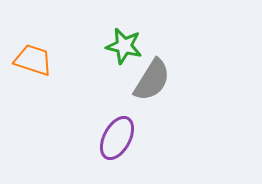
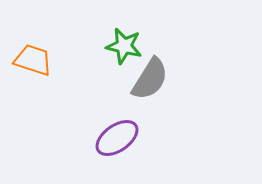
gray semicircle: moved 2 px left, 1 px up
purple ellipse: rotated 27 degrees clockwise
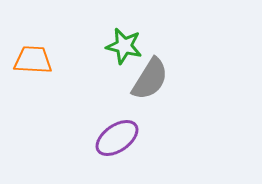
orange trapezoid: rotated 15 degrees counterclockwise
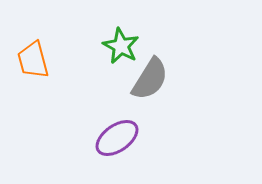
green star: moved 3 px left; rotated 15 degrees clockwise
orange trapezoid: rotated 108 degrees counterclockwise
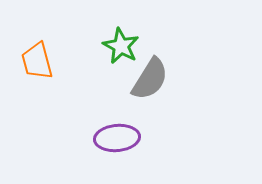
orange trapezoid: moved 4 px right, 1 px down
purple ellipse: rotated 30 degrees clockwise
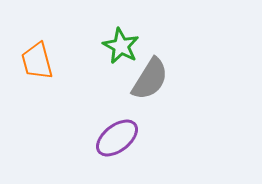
purple ellipse: rotated 33 degrees counterclockwise
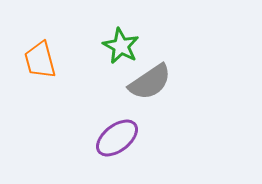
orange trapezoid: moved 3 px right, 1 px up
gray semicircle: moved 3 px down; rotated 24 degrees clockwise
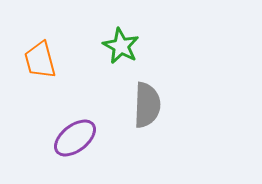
gray semicircle: moved 3 px left, 23 px down; rotated 54 degrees counterclockwise
purple ellipse: moved 42 px left
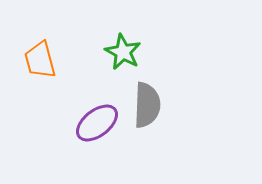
green star: moved 2 px right, 6 px down
purple ellipse: moved 22 px right, 15 px up
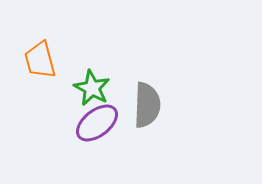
green star: moved 31 px left, 36 px down
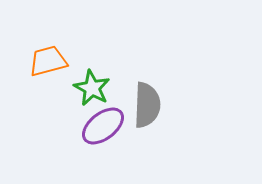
orange trapezoid: moved 8 px right, 1 px down; rotated 90 degrees clockwise
purple ellipse: moved 6 px right, 3 px down
